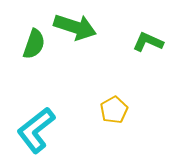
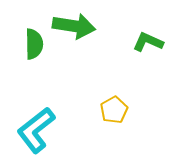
green arrow: moved 1 px left, 1 px up; rotated 9 degrees counterclockwise
green semicircle: rotated 20 degrees counterclockwise
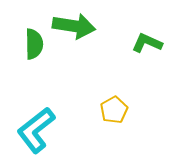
green L-shape: moved 1 px left, 1 px down
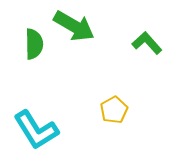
green arrow: rotated 21 degrees clockwise
green L-shape: rotated 24 degrees clockwise
cyan L-shape: rotated 84 degrees counterclockwise
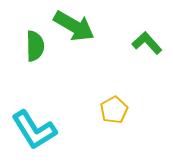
green semicircle: moved 1 px right, 2 px down
cyan L-shape: moved 2 px left
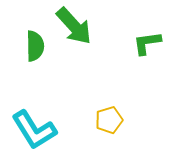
green arrow: rotated 18 degrees clockwise
green L-shape: rotated 56 degrees counterclockwise
yellow pentagon: moved 5 px left, 10 px down; rotated 12 degrees clockwise
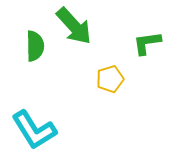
yellow pentagon: moved 1 px right, 41 px up
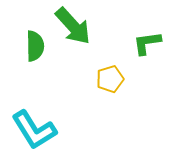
green arrow: moved 1 px left
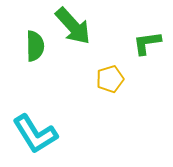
cyan L-shape: moved 1 px right, 4 px down
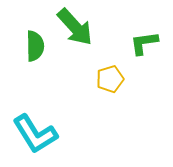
green arrow: moved 2 px right, 1 px down
green L-shape: moved 3 px left
